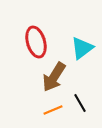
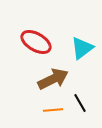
red ellipse: rotated 44 degrees counterclockwise
brown arrow: moved 1 px left, 2 px down; rotated 148 degrees counterclockwise
orange line: rotated 18 degrees clockwise
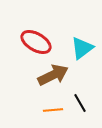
brown arrow: moved 4 px up
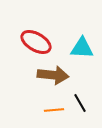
cyan triangle: rotated 40 degrees clockwise
brown arrow: rotated 32 degrees clockwise
orange line: moved 1 px right
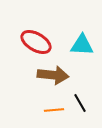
cyan triangle: moved 3 px up
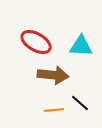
cyan triangle: moved 1 px left, 1 px down
black line: rotated 18 degrees counterclockwise
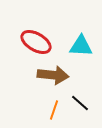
orange line: rotated 66 degrees counterclockwise
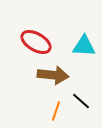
cyan triangle: moved 3 px right
black line: moved 1 px right, 2 px up
orange line: moved 2 px right, 1 px down
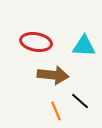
red ellipse: rotated 20 degrees counterclockwise
black line: moved 1 px left
orange line: rotated 42 degrees counterclockwise
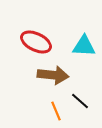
red ellipse: rotated 16 degrees clockwise
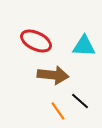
red ellipse: moved 1 px up
orange line: moved 2 px right; rotated 12 degrees counterclockwise
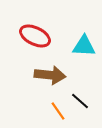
red ellipse: moved 1 px left, 5 px up
brown arrow: moved 3 px left
